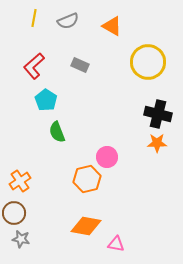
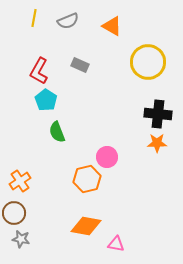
red L-shape: moved 5 px right, 5 px down; rotated 20 degrees counterclockwise
black cross: rotated 8 degrees counterclockwise
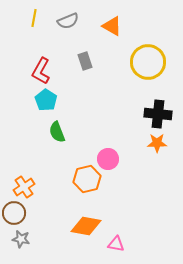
gray rectangle: moved 5 px right, 4 px up; rotated 48 degrees clockwise
red L-shape: moved 2 px right
pink circle: moved 1 px right, 2 px down
orange cross: moved 4 px right, 6 px down
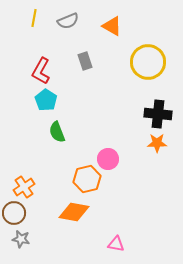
orange diamond: moved 12 px left, 14 px up
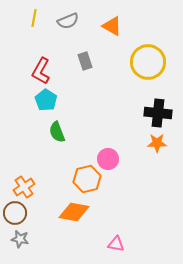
black cross: moved 1 px up
brown circle: moved 1 px right
gray star: moved 1 px left
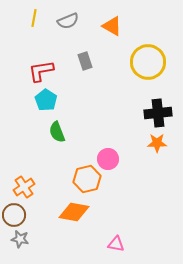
red L-shape: rotated 52 degrees clockwise
black cross: rotated 12 degrees counterclockwise
brown circle: moved 1 px left, 2 px down
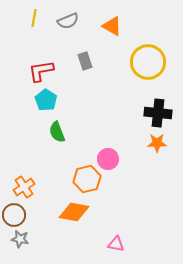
black cross: rotated 12 degrees clockwise
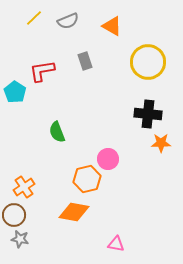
yellow line: rotated 36 degrees clockwise
red L-shape: moved 1 px right
cyan pentagon: moved 31 px left, 8 px up
black cross: moved 10 px left, 1 px down
orange star: moved 4 px right
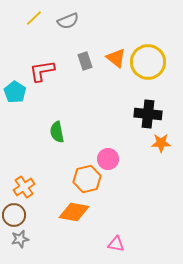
orange triangle: moved 4 px right, 32 px down; rotated 10 degrees clockwise
green semicircle: rotated 10 degrees clockwise
gray star: rotated 24 degrees counterclockwise
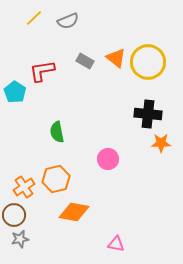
gray rectangle: rotated 42 degrees counterclockwise
orange hexagon: moved 31 px left
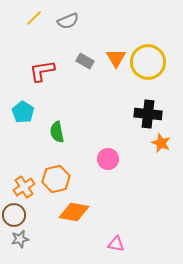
orange triangle: rotated 20 degrees clockwise
cyan pentagon: moved 8 px right, 20 px down
orange star: rotated 24 degrees clockwise
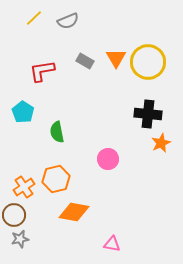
orange star: rotated 24 degrees clockwise
pink triangle: moved 4 px left
